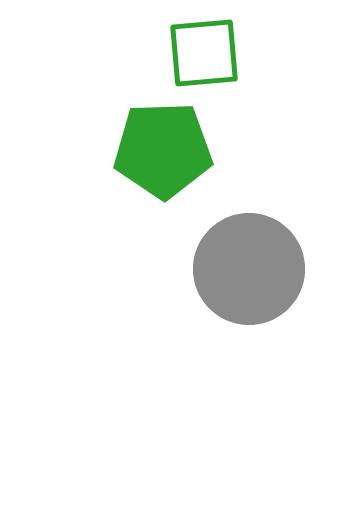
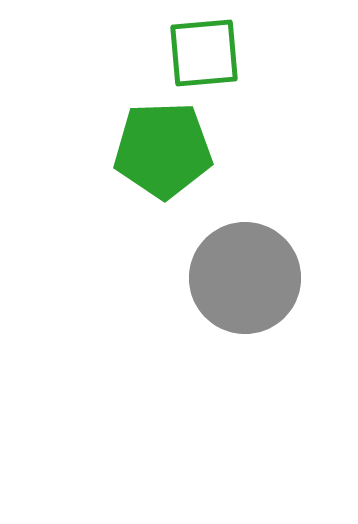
gray circle: moved 4 px left, 9 px down
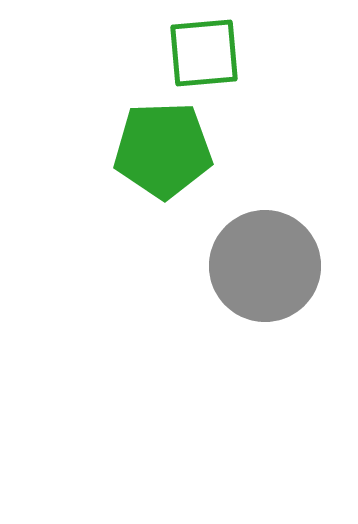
gray circle: moved 20 px right, 12 px up
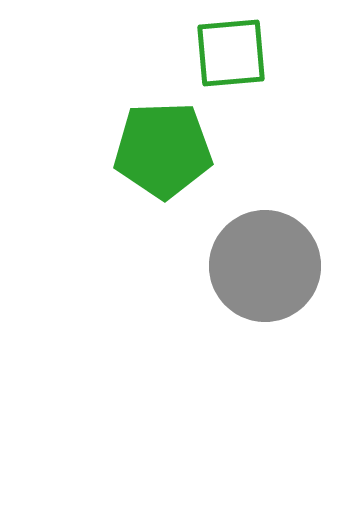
green square: moved 27 px right
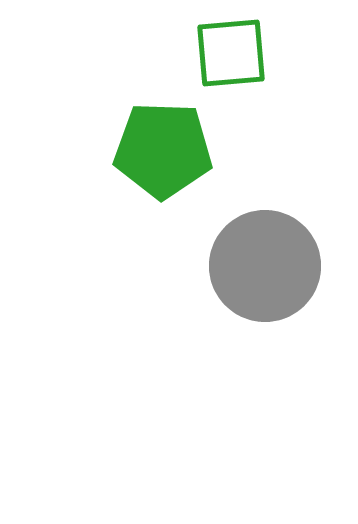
green pentagon: rotated 4 degrees clockwise
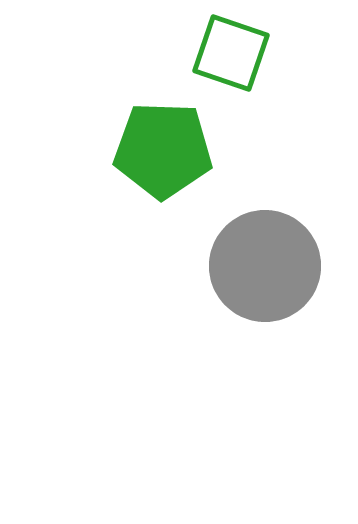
green square: rotated 24 degrees clockwise
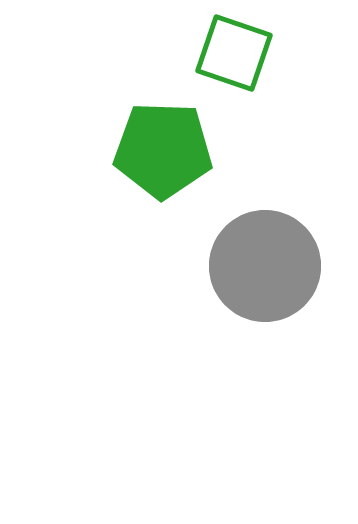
green square: moved 3 px right
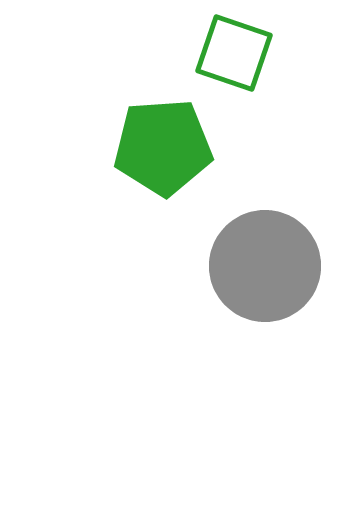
green pentagon: moved 3 px up; rotated 6 degrees counterclockwise
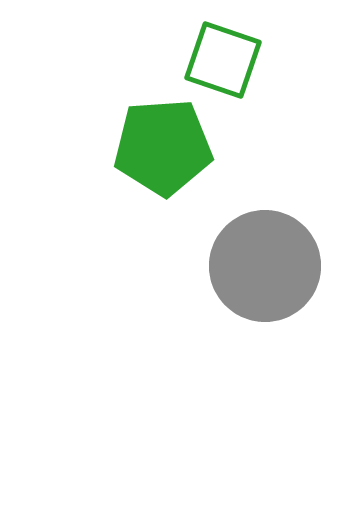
green square: moved 11 px left, 7 px down
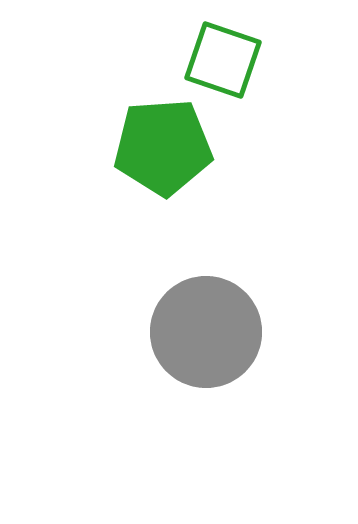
gray circle: moved 59 px left, 66 px down
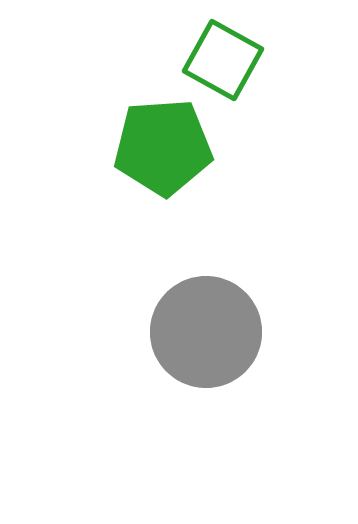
green square: rotated 10 degrees clockwise
